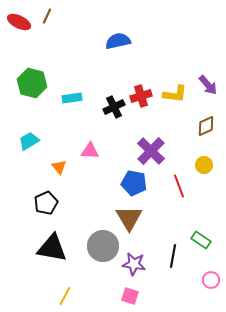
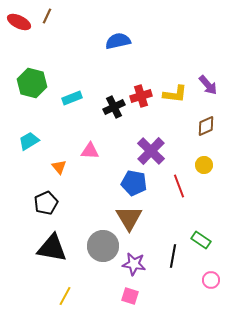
cyan rectangle: rotated 12 degrees counterclockwise
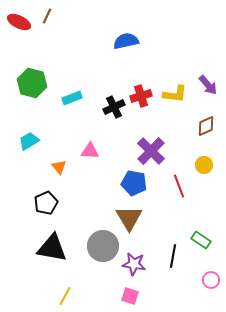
blue semicircle: moved 8 px right
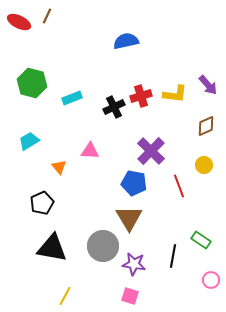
black pentagon: moved 4 px left
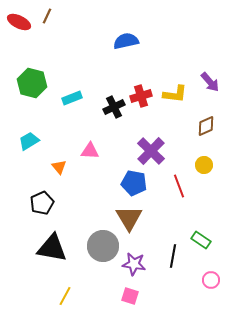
purple arrow: moved 2 px right, 3 px up
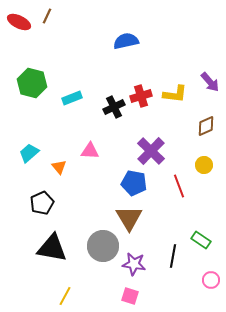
cyan trapezoid: moved 12 px down; rotated 10 degrees counterclockwise
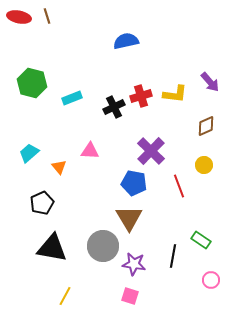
brown line: rotated 42 degrees counterclockwise
red ellipse: moved 5 px up; rotated 15 degrees counterclockwise
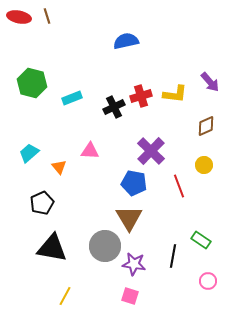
gray circle: moved 2 px right
pink circle: moved 3 px left, 1 px down
